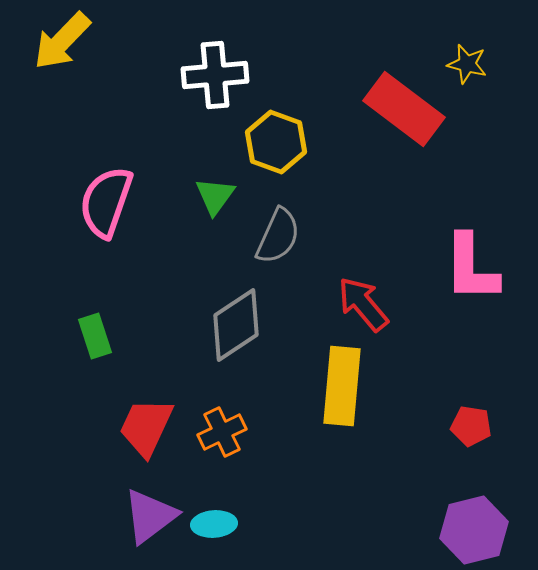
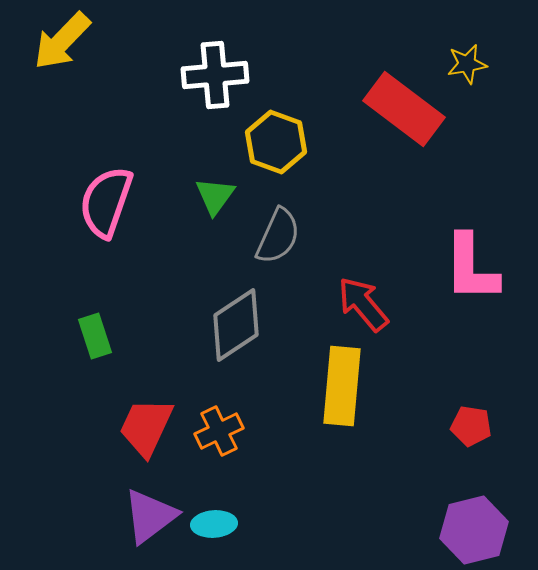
yellow star: rotated 24 degrees counterclockwise
orange cross: moved 3 px left, 1 px up
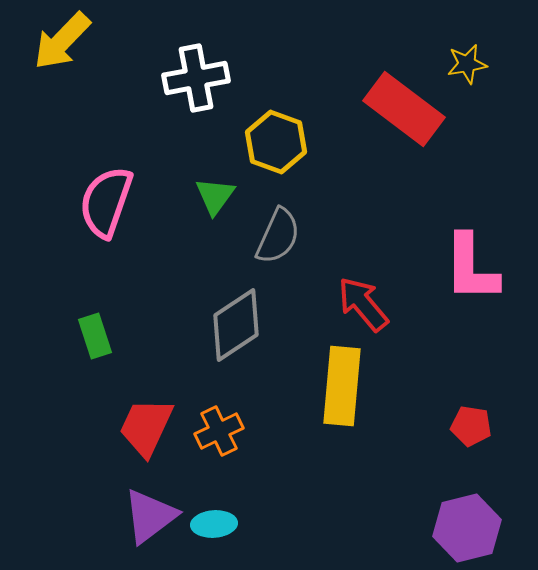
white cross: moved 19 px left, 3 px down; rotated 6 degrees counterclockwise
purple hexagon: moved 7 px left, 2 px up
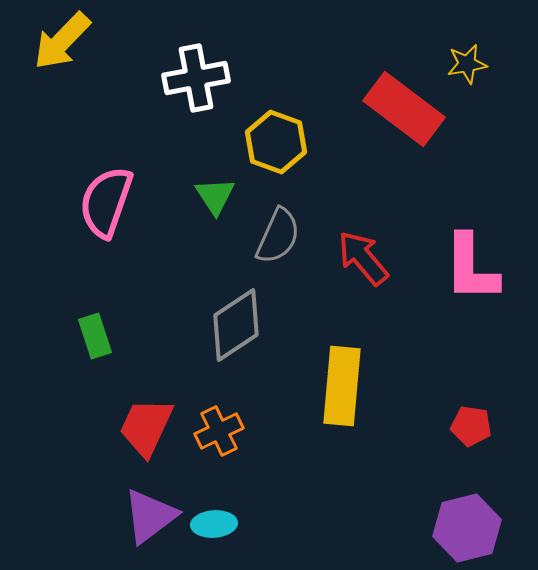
green triangle: rotated 9 degrees counterclockwise
red arrow: moved 46 px up
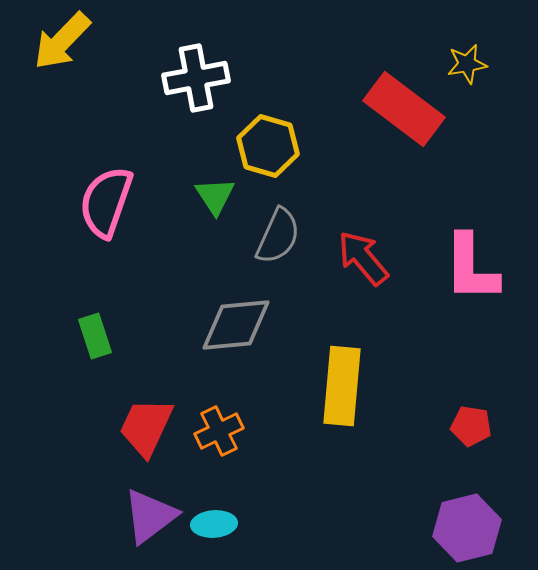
yellow hexagon: moved 8 px left, 4 px down; rotated 4 degrees counterclockwise
gray diamond: rotated 28 degrees clockwise
